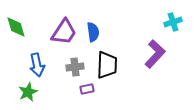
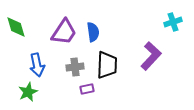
purple L-shape: moved 4 px left, 2 px down
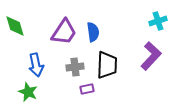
cyan cross: moved 15 px left, 1 px up
green diamond: moved 1 px left, 1 px up
blue arrow: moved 1 px left
green star: rotated 24 degrees counterclockwise
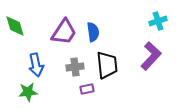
black trapezoid: rotated 8 degrees counterclockwise
green star: rotated 30 degrees counterclockwise
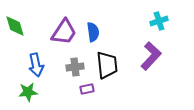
cyan cross: moved 1 px right
